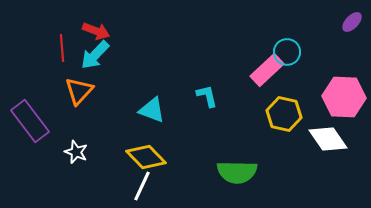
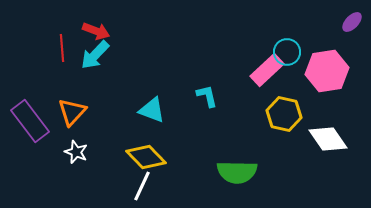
orange triangle: moved 7 px left, 21 px down
pink hexagon: moved 17 px left, 26 px up; rotated 12 degrees counterclockwise
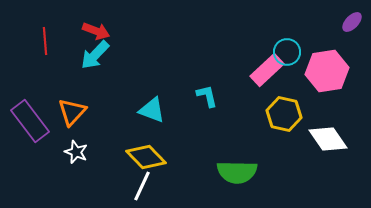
red line: moved 17 px left, 7 px up
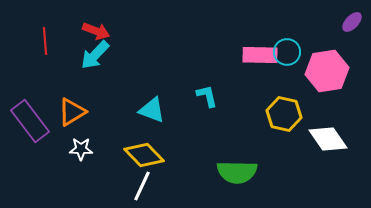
pink rectangle: moved 7 px left, 15 px up; rotated 44 degrees clockwise
orange triangle: rotated 16 degrees clockwise
white star: moved 5 px right, 3 px up; rotated 20 degrees counterclockwise
yellow diamond: moved 2 px left, 2 px up
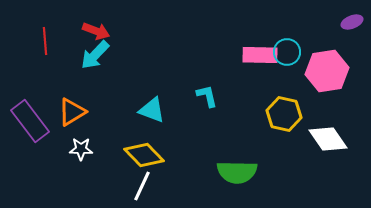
purple ellipse: rotated 25 degrees clockwise
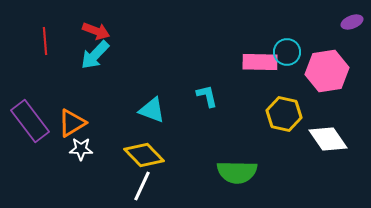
pink rectangle: moved 7 px down
orange triangle: moved 11 px down
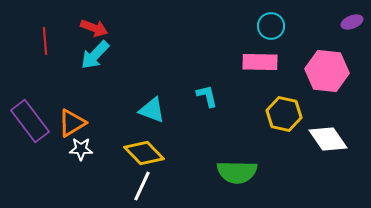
red arrow: moved 2 px left, 3 px up
cyan circle: moved 16 px left, 26 px up
pink hexagon: rotated 15 degrees clockwise
yellow diamond: moved 2 px up
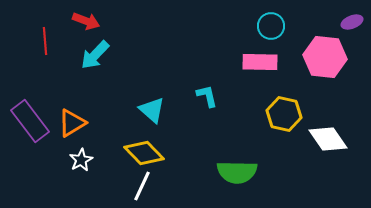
red arrow: moved 8 px left, 7 px up
pink hexagon: moved 2 px left, 14 px up
cyan triangle: rotated 20 degrees clockwise
white star: moved 11 px down; rotated 30 degrees counterclockwise
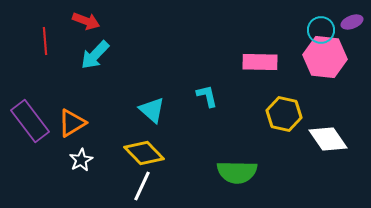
cyan circle: moved 50 px right, 4 px down
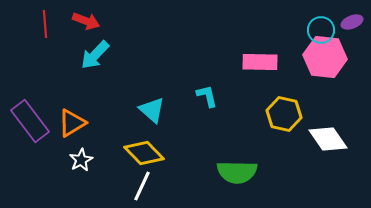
red line: moved 17 px up
